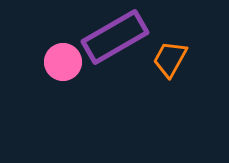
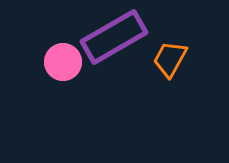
purple rectangle: moved 1 px left
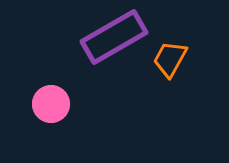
pink circle: moved 12 px left, 42 px down
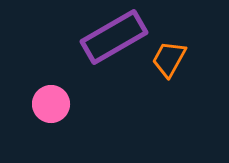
orange trapezoid: moved 1 px left
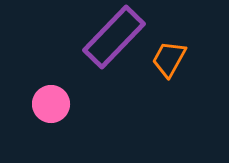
purple rectangle: rotated 16 degrees counterclockwise
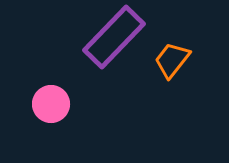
orange trapezoid: moved 3 px right, 1 px down; rotated 9 degrees clockwise
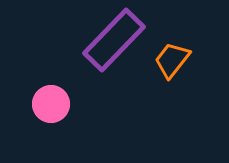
purple rectangle: moved 3 px down
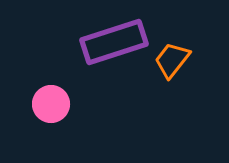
purple rectangle: moved 2 px down; rotated 28 degrees clockwise
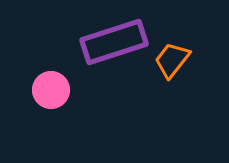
pink circle: moved 14 px up
